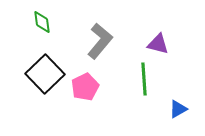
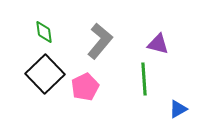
green diamond: moved 2 px right, 10 px down
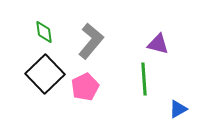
gray L-shape: moved 9 px left
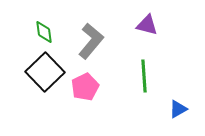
purple triangle: moved 11 px left, 19 px up
black square: moved 2 px up
green line: moved 3 px up
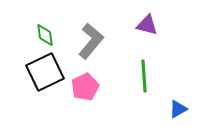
green diamond: moved 1 px right, 3 px down
black square: rotated 18 degrees clockwise
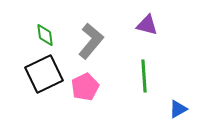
black square: moved 1 px left, 2 px down
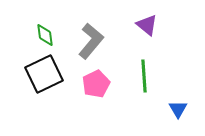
purple triangle: rotated 25 degrees clockwise
pink pentagon: moved 11 px right, 3 px up
blue triangle: rotated 30 degrees counterclockwise
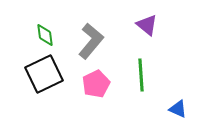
green line: moved 3 px left, 1 px up
blue triangle: rotated 36 degrees counterclockwise
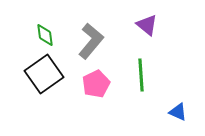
black square: rotated 9 degrees counterclockwise
blue triangle: moved 3 px down
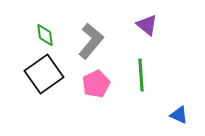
blue triangle: moved 1 px right, 3 px down
